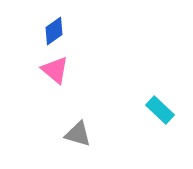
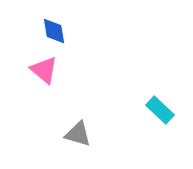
blue diamond: rotated 64 degrees counterclockwise
pink triangle: moved 11 px left
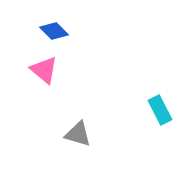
blue diamond: rotated 36 degrees counterclockwise
cyan rectangle: rotated 20 degrees clockwise
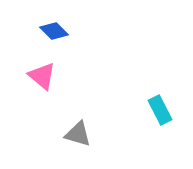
pink triangle: moved 2 px left, 6 px down
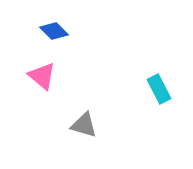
cyan rectangle: moved 1 px left, 21 px up
gray triangle: moved 6 px right, 9 px up
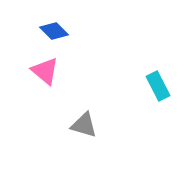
pink triangle: moved 3 px right, 5 px up
cyan rectangle: moved 1 px left, 3 px up
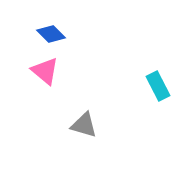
blue diamond: moved 3 px left, 3 px down
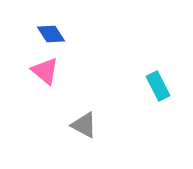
blue diamond: rotated 12 degrees clockwise
gray triangle: rotated 12 degrees clockwise
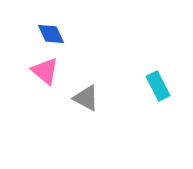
blue diamond: rotated 8 degrees clockwise
gray triangle: moved 2 px right, 27 px up
